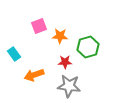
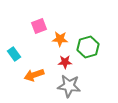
orange star: moved 3 px down
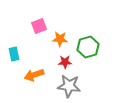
cyan rectangle: rotated 24 degrees clockwise
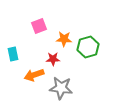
orange star: moved 4 px right
cyan rectangle: moved 1 px left
red star: moved 12 px left, 3 px up
gray star: moved 8 px left, 2 px down
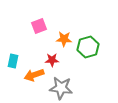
cyan rectangle: moved 7 px down; rotated 24 degrees clockwise
red star: moved 1 px left, 1 px down
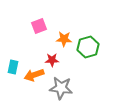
cyan rectangle: moved 6 px down
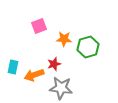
red star: moved 2 px right, 4 px down; rotated 16 degrees counterclockwise
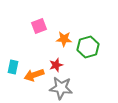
red star: moved 2 px right, 1 px down
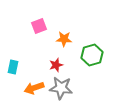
green hexagon: moved 4 px right, 8 px down
orange arrow: moved 13 px down
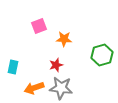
green hexagon: moved 10 px right
